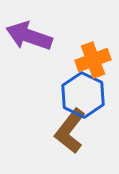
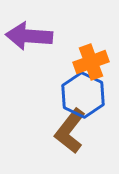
purple arrow: rotated 15 degrees counterclockwise
orange cross: moved 2 px left, 2 px down
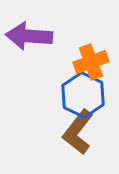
brown L-shape: moved 8 px right, 1 px down
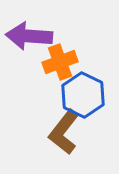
orange cross: moved 31 px left
brown L-shape: moved 14 px left
